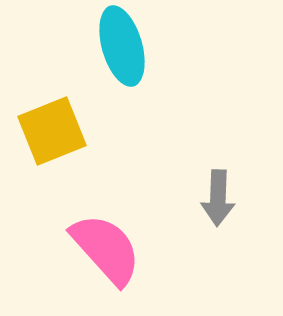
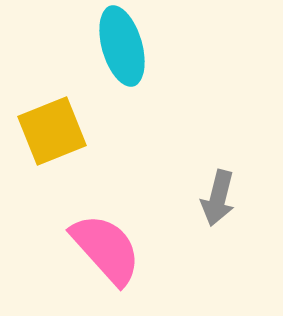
gray arrow: rotated 12 degrees clockwise
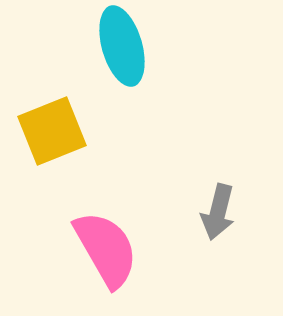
gray arrow: moved 14 px down
pink semicircle: rotated 12 degrees clockwise
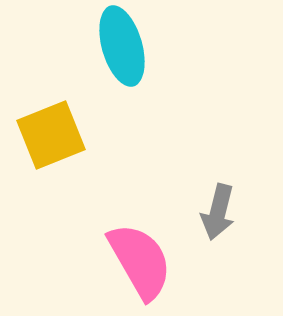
yellow square: moved 1 px left, 4 px down
pink semicircle: moved 34 px right, 12 px down
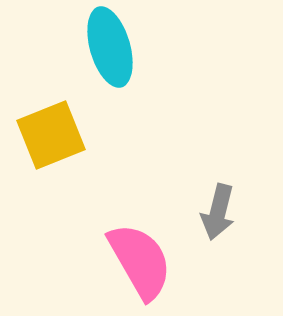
cyan ellipse: moved 12 px left, 1 px down
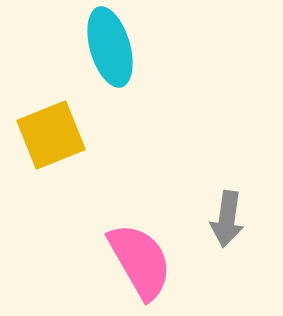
gray arrow: moved 9 px right, 7 px down; rotated 6 degrees counterclockwise
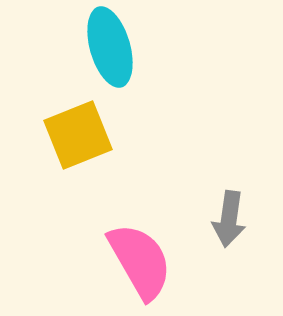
yellow square: moved 27 px right
gray arrow: moved 2 px right
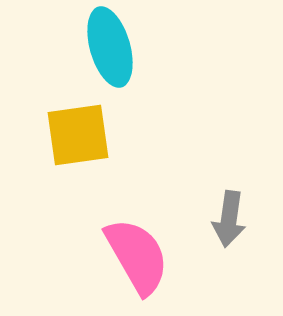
yellow square: rotated 14 degrees clockwise
pink semicircle: moved 3 px left, 5 px up
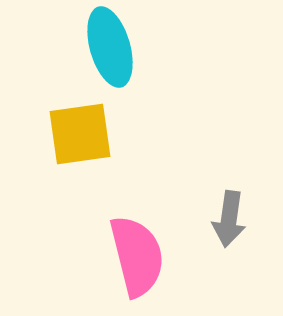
yellow square: moved 2 px right, 1 px up
pink semicircle: rotated 16 degrees clockwise
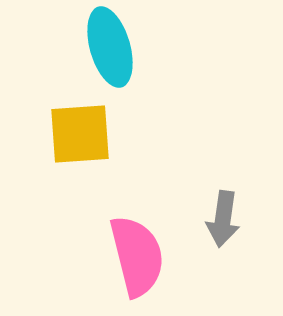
yellow square: rotated 4 degrees clockwise
gray arrow: moved 6 px left
